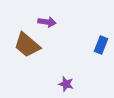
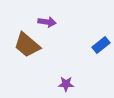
blue rectangle: rotated 30 degrees clockwise
purple star: rotated 14 degrees counterclockwise
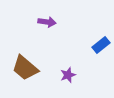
brown trapezoid: moved 2 px left, 23 px down
purple star: moved 2 px right, 9 px up; rotated 21 degrees counterclockwise
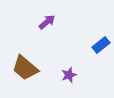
purple arrow: rotated 48 degrees counterclockwise
purple star: moved 1 px right
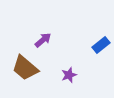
purple arrow: moved 4 px left, 18 px down
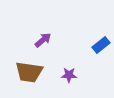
brown trapezoid: moved 4 px right, 4 px down; rotated 32 degrees counterclockwise
purple star: rotated 21 degrees clockwise
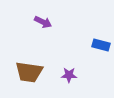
purple arrow: moved 18 px up; rotated 66 degrees clockwise
blue rectangle: rotated 54 degrees clockwise
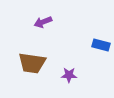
purple arrow: rotated 132 degrees clockwise
brown trapezoid: moved 3 px right, 9 px up
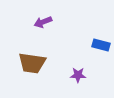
purple star: moved 9 px right
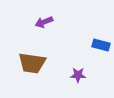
purple arrow: moved 1 px right
